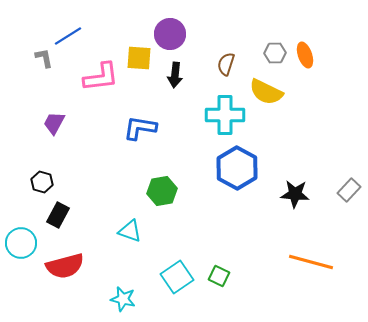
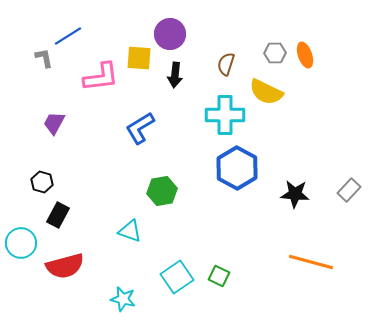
blue L-shape: rotated 40 degrees counterclockwise
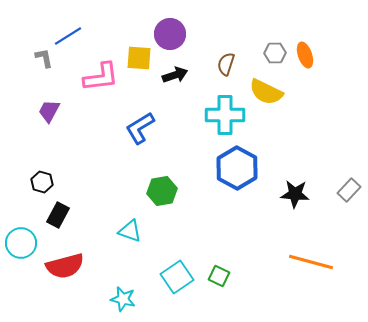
black arrow: rotated 115 degrees counterclockwise
purple trapezoid: moved 5 px left, 12 px up
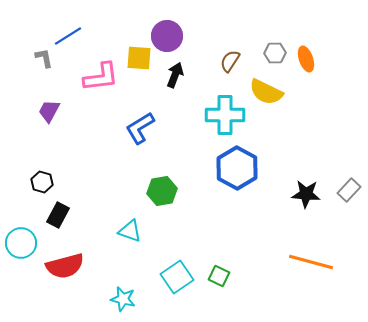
purple circle: moved 3 px left, 2 px down
orange ellipse: moved 1 px right, 4 px down
brown semicircle: moved 4 px right, 3 px up; rotated 15 degrees clockwise
black arrow: rotated 50 degrees counterclockwise
black star: moved 11 px right
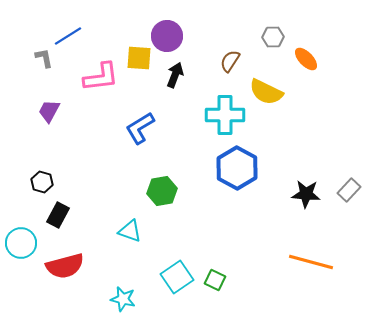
gray hexagon: moved 2 px left, 16 px up
orange ellipse: rotated 25 degrees counterclockwise
green square: moved 4 px left, 4 px down
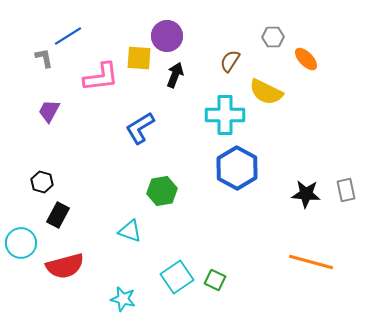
gray rectangle: moved 3 px left; rotated 55 degrees counterclockwise
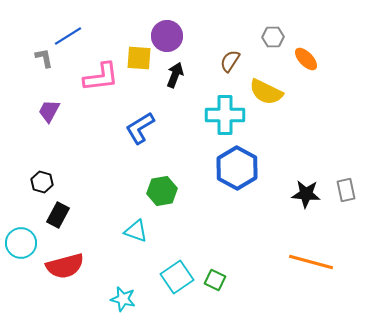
cyan triangle: moved 6 px right
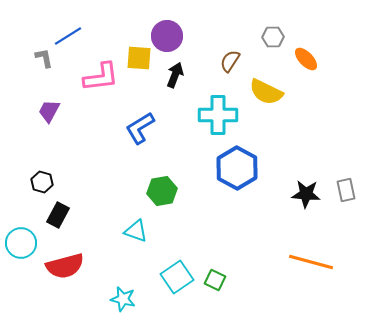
cyan cross: moved 7 px left
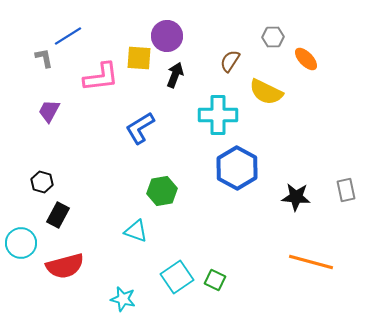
black star: moved 10 px left, 3 px down
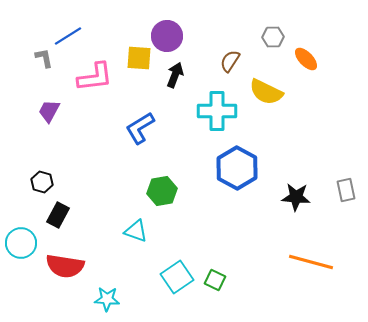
pink L-shape: moved 6 px left
cyan cross: moved 1 px left, 4 px up
red semicircle: rotated 24 degrees clockwise
cyan star: moved 16 px left; rotated 10 degrees counterclockwise
